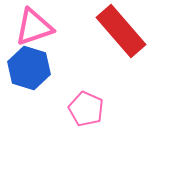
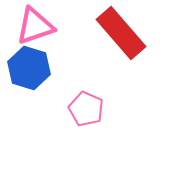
pink triangle: moved 1 px right, 1 px up
red rectangle: moved 2 px down
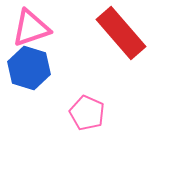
pink triangle: moved 4 px left, 2 px down
pink pentagon: moved 1 px right, 4 px down
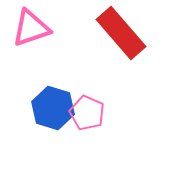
blue hexagon: moved 24 px right, 40 px down
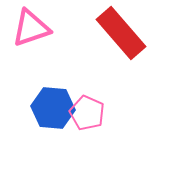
blue hexagon: rotated 12 degrees counterclockwise
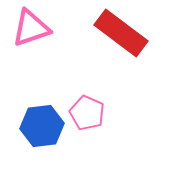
red rectangle: rotated 12 degrees counterclockwise
blue hexagon: moved 11 px left, 18 px down; rotated 12 degrees counterclockwise
